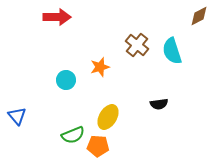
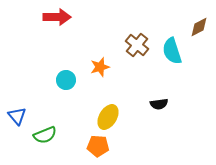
brown diamond: moved 11 px down
green semicircle: moved 28 px left
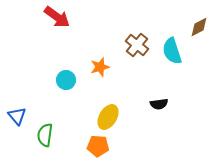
red arrow: rotated 36 degrees clockwise
green semicircle: rotated 120 degrees clockwise
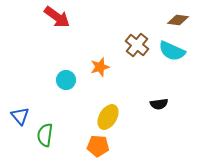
brown diamond: moved 21 px left, 7 px up; rotated 35 degrees clockwise
cyan semicircle: rotated 48 degrees counterclockwise
blue triangle: moved 3 px right
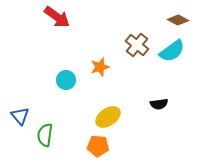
brown diamond: rotated 20 degrees clockwise
cyan semicircle: rotated 60 degrees counterclockwise
yellow ellipse: rotated 25 degrees clockwise
